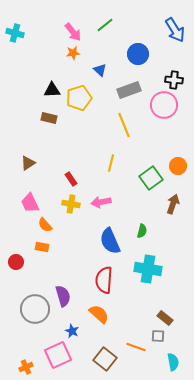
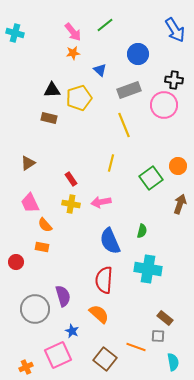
brown arrow at (173, 204): moved 7 px right
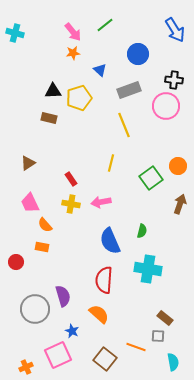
black triangle at (52, 90): moved 1 px right, 1 px down
pink circle at (164, 105): moved 2 px right, 1 px down
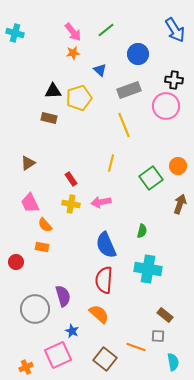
green line at (105, 25): moved 1 px right, 5 px down
blue semicircle at (110, 241): moved 4 px left, 4 px down
brown rectangle at (165, 318): moved 3 px up
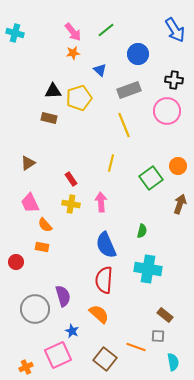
pink circle at (166, 106): moved 1 px right, 5 px down
pink arrow at (101, 202): rotated 96 degrees clockwise
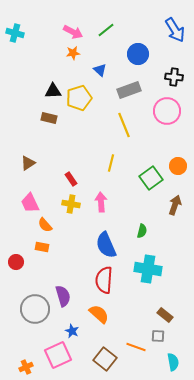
pink arrow at (73, 32): rotated 24 degrees counterclockwise
black cross at (174, 80): moved 3 px up
brown arrow at (180, 204): moved 5 px left, 1 px down
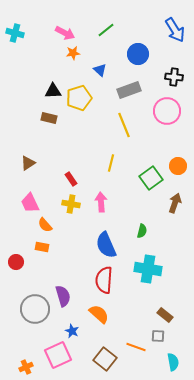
pink arrow at (73, 32): moved 8 px left, 1 px down
brown arrow at (175, 205): moved 2 px up
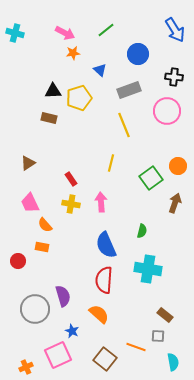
red circle at (16, 262): moved 2 px right, 1 px up
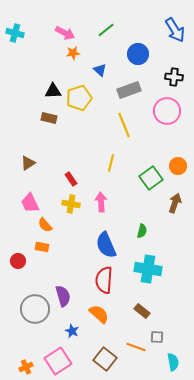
brown rectangle at (165, 315): moved 23 px left, 4 px up
gray square at (158, 336): moved 1 px left, 1 px down
pink square at (58, 355): moved 6 px down; rotated 8 degrees counterclockwise
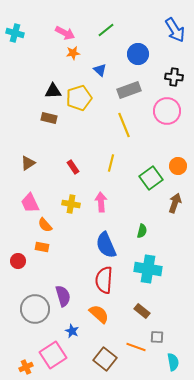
red rectangle at (71, 179): moved 2 px right, 12 px up
pink square at (58, 361): moved 5 px left, 6 px up
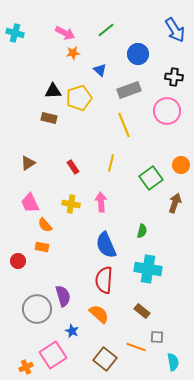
orange circle at (178, 166): moved 3 px right, 1 px up
gray circle at (35, 309): moved 2 px right
